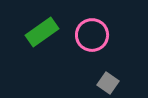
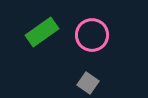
gray square: moved 20 px left
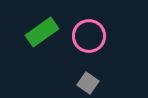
pink circle: moved 3 px left, 1 px down
